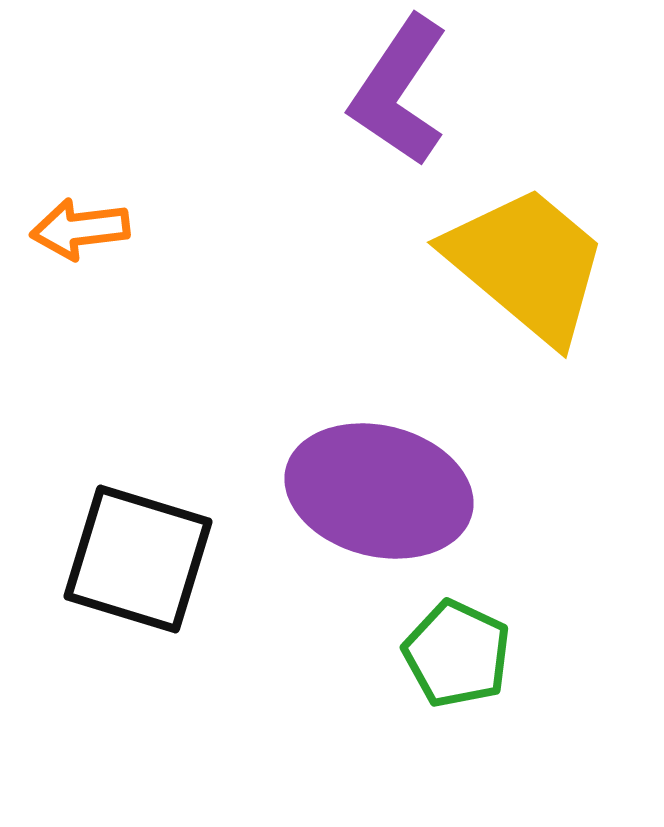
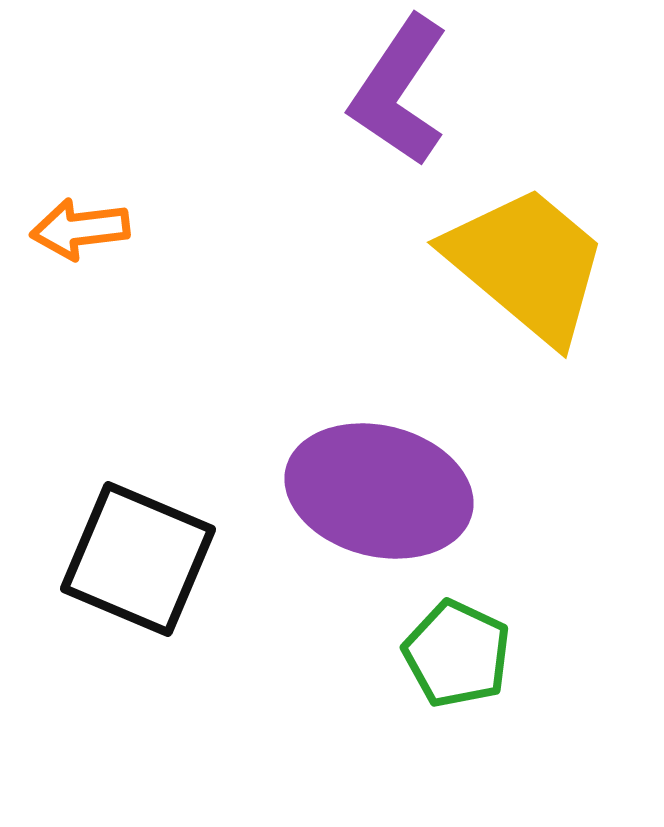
black square: rotated 6 degrees clockwise
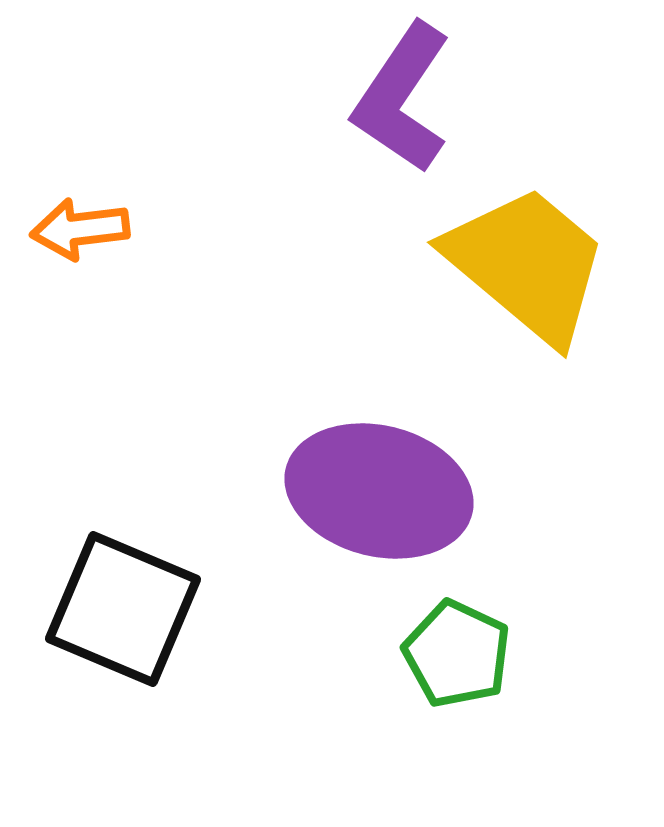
purple L-shape: moved 3 px right, 7 px down
black square: moved 15 px left, 50 px down
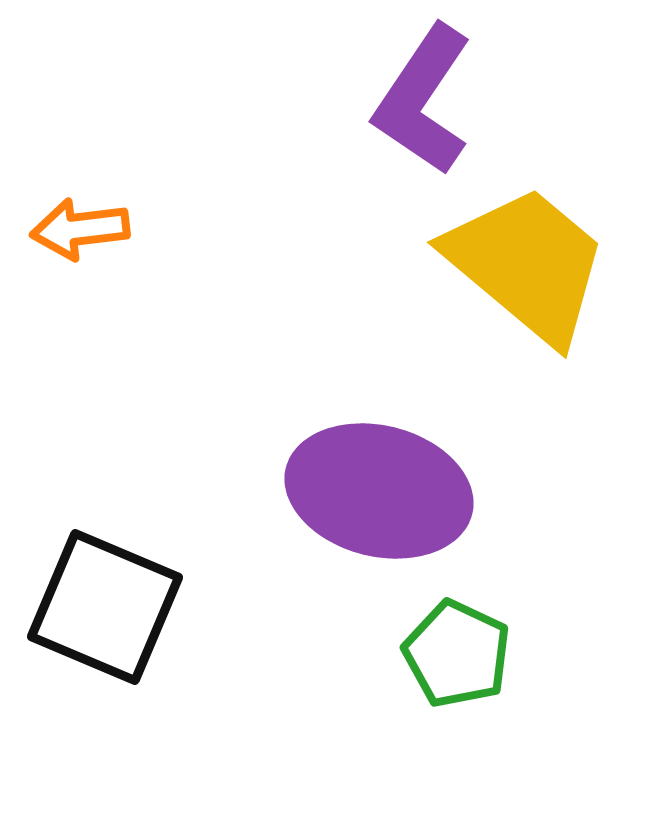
purple L-shape: moved 21 px right, 2 px down
black square: moved 18 px left, 2 px up
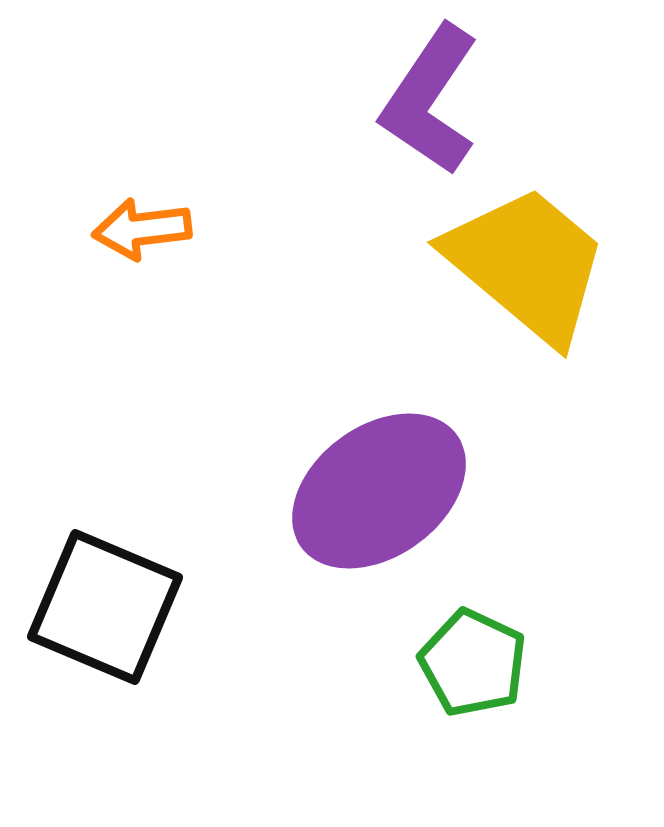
purple L-shape: moved 7 px right
orange arrow: moved 62 px right
purple ellipse: rotated 50 degrees counterclockwise
green pentagon: moved 16 px right, 9 px down
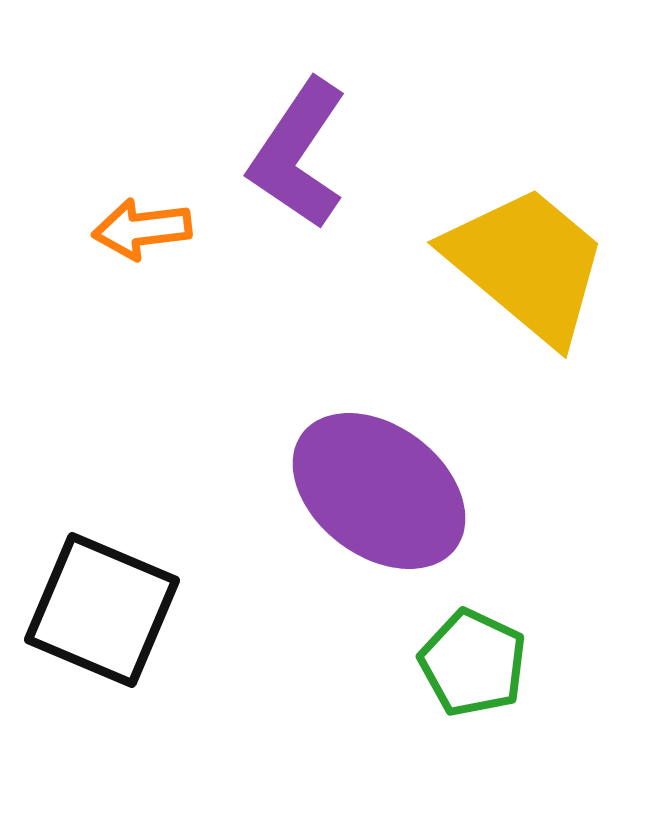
purple L-shape: moved 132 px left, 54 px down
purple ellipse: rotated 73 degrees clockwise
black square: moved 3 px left, 3 px down
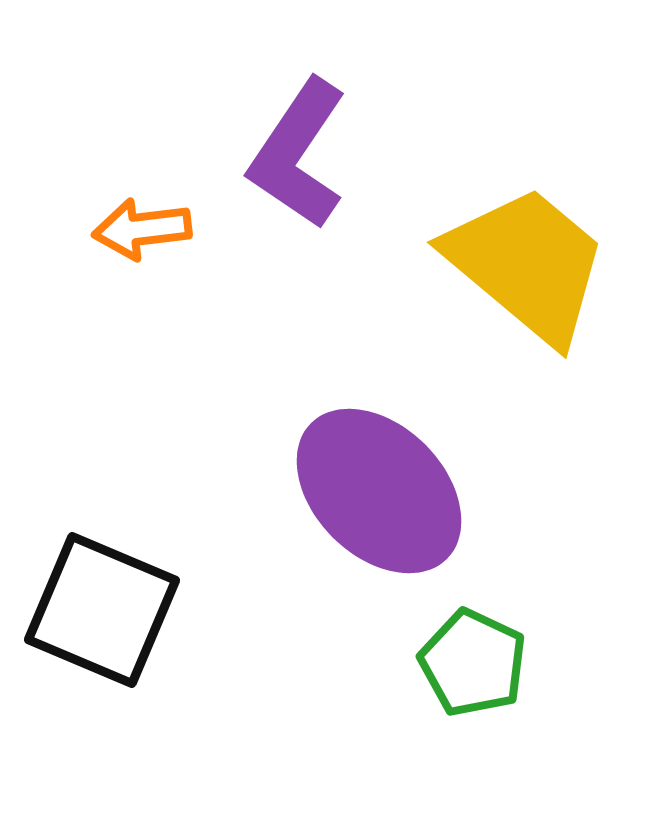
purple ellipse: rotated 8 degrees clockwise
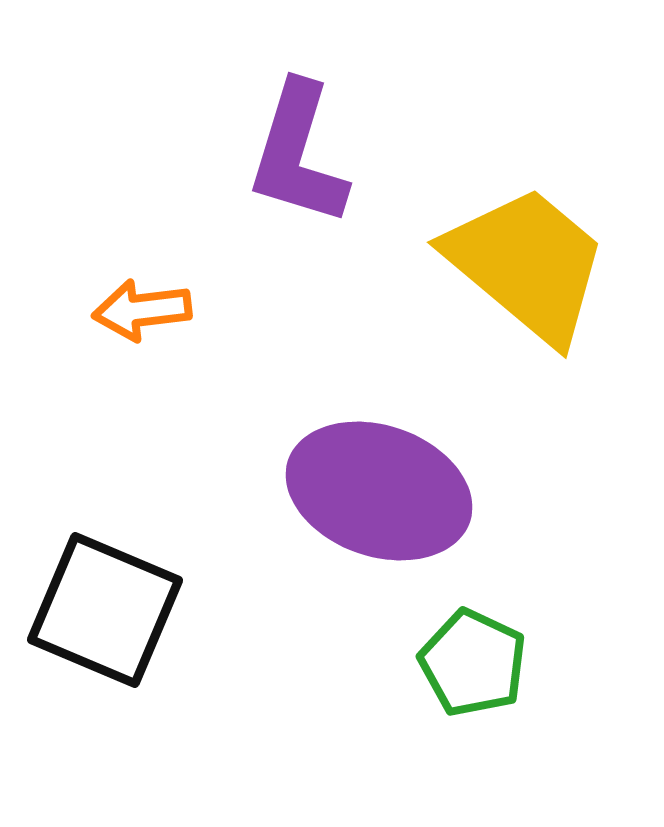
purple L-shape: rotated 17 degrees counterclockwise
orange arrow: moved 81 px down
purple ellipse: rotated 26 degrees counterclockwise
black square: moved 3 px right
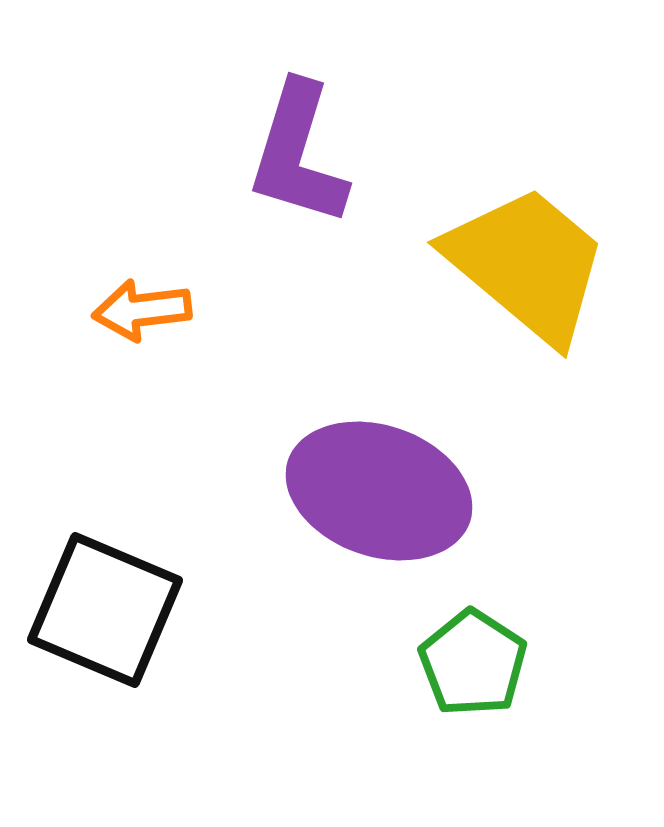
green pentagon: rotated 8 degrees clockwise
